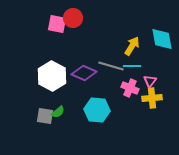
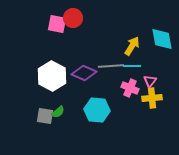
gray line: rotated 20 degrees counterclockwise
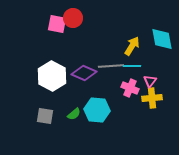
green semicircle: moved 16 px right, 2 px down
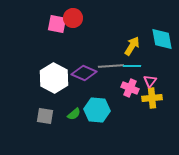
white hexagon: moved 2 px right, 2 px down
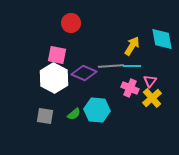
red circle: moved 2 px left, 5 px down
pink square: moved 31 px down
yellow cross: rotated 36 degrees counterclockwise
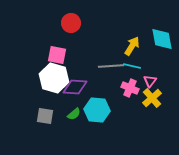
cyan line: rotated 12 degrees clockwise
purple diamond: moved 9 px left, 14 px down; rotated 20 degrees counterclockwise
white hexagon: rotated 12 degrees counterclockwise
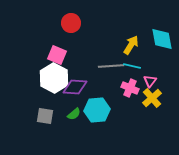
yellow arrow: moved 1 px left, 1 px up
pink square: rotated 12 degrees clockwise
white hexagon: rotated 12 degrees clockwise
cyan hexagon: rotated 10 degrees counterclockwise
